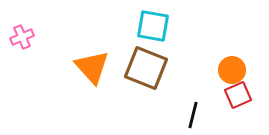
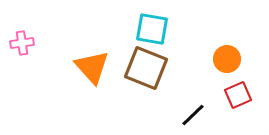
cyan square: moved 1 px left, 3 px down
pink cross: moved 6 px down; rotated 15 degrees clockwise
orange circle: moved 5 px left, 11 px up
black line: rotated 32 degrees clockwise
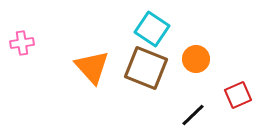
cyan square: rotated 24 degrees clockwise
orange circle: moved 31 px left
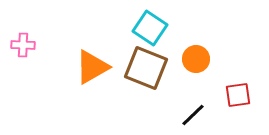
cyan square: moved 2 px left, 1 px up
pink cross: moved 1 px right, 2 px down; rotated 10 degrees clockwise
orange triangle: rotated 42 degrees clockwise
red square: rotated 16 degrees clockwise
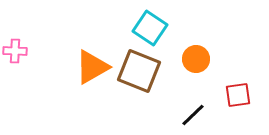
pink cross: moved 8 px left, 6 px down
brown square: moved 7 px left, 3 px down
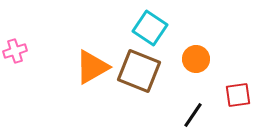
pink cross: rotated 20 degrees counterclockwise
black line: rotated 12 degrees counterclockwise
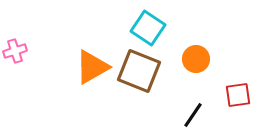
cyan square: moved 2 px left
